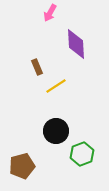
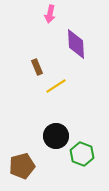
pink arrow: moved 1 px down; rotated 18 degrees counterclockwise
black circle: moved 5 px down
green hexagon: rotated 20 degrees counterclockwise
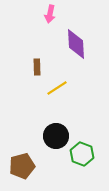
brown rectangle: rotated 21 degrees clockwise
yellow line: moved 1 px right, 2 px down
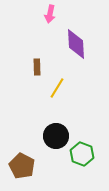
yellow line: rotated 25 degrees counterclockwise
brown pentagon: rotated 30 degrees counterclockwise
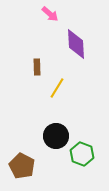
pink arrow: rotated 60 degrees counterclockwise
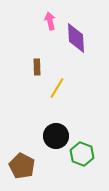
pink arrow: moved 7 px down; rotated 144 degrees counterclockwise
purple diamond: moved 6 px up
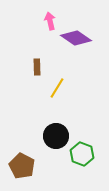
purple diamond: rotated 52 degrees counterclockwise
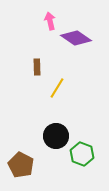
brown pentagon: moved 1 px left, 1 px up
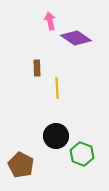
brown rectangle: moved 1 px down
yellow line: rotated 35 degrees counterclockwise
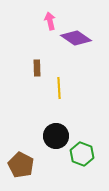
yellow line: moved 2 px right
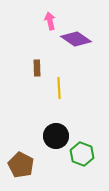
purple diamond: moved 1 px down
